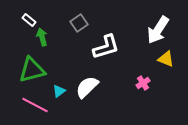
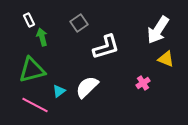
white rectangle: rotated 24 degrees clockwise
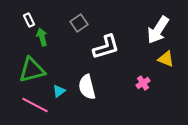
white semicircle: rotated 60 degrees counterclockwise
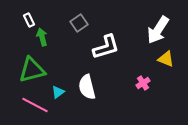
cyan triangle: moved 1 px left, 1 px down
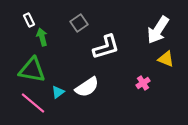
green triangle: rotated 24 degrees clockwise
white semicircle: rotated 110 degrees counterclockwise
pink line: moved 2 px left, 2 px up; rotated 12 degrees clockwise
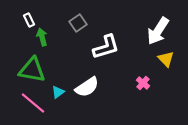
gray square: moved 1 px left
white arrow: moved 1 px down
yellow triangle: rotated 24 degrees clockwise
pink cross: rotated 16 degrees counterclockwise
